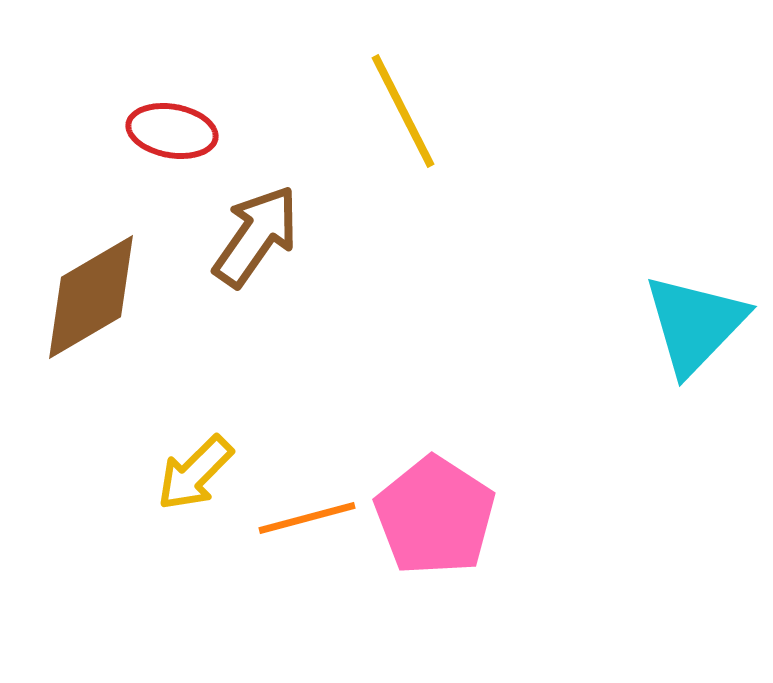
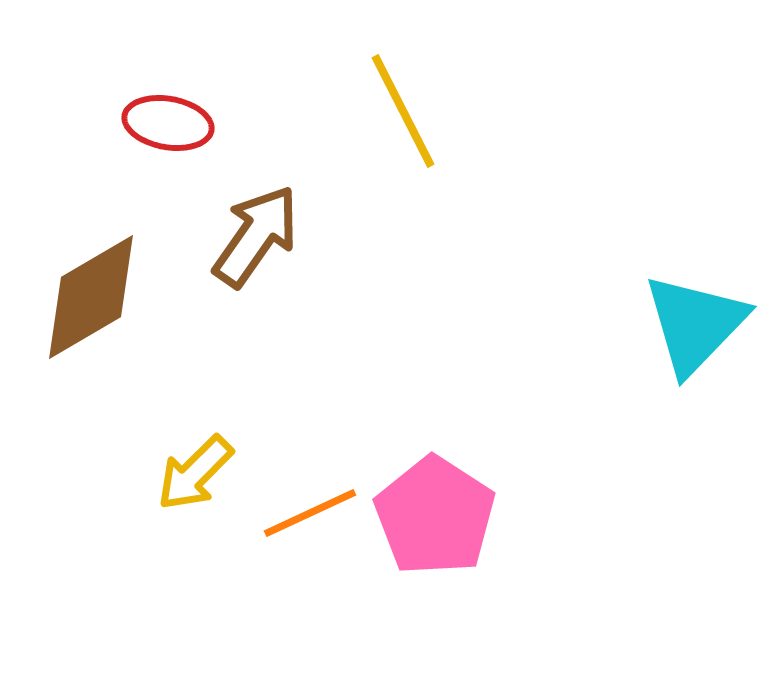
red ellipse: moved 4 px left, 8 px up
orange line: moved 3 px right, 5 px up; rotated 10 degrees counterclockwise
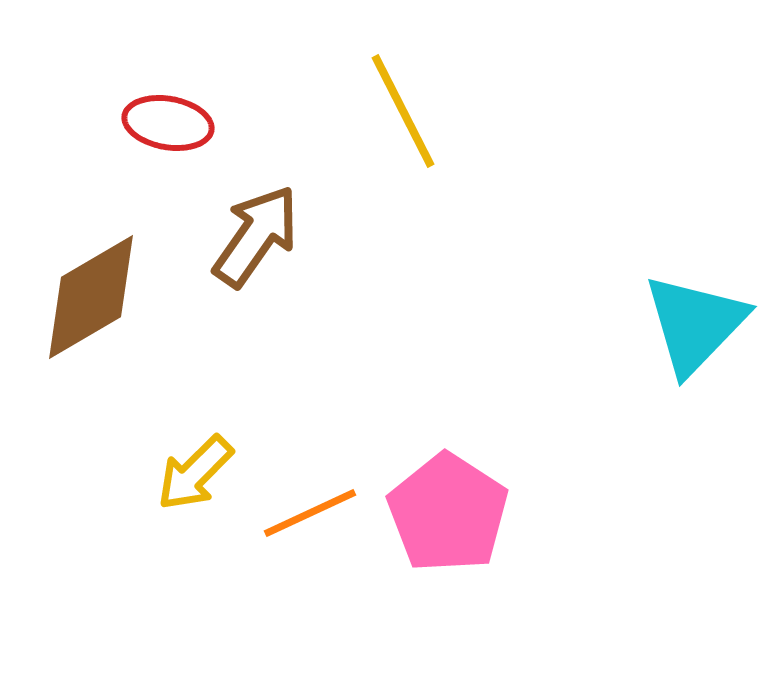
pink pentagon: moved 13 px right, 3 px up
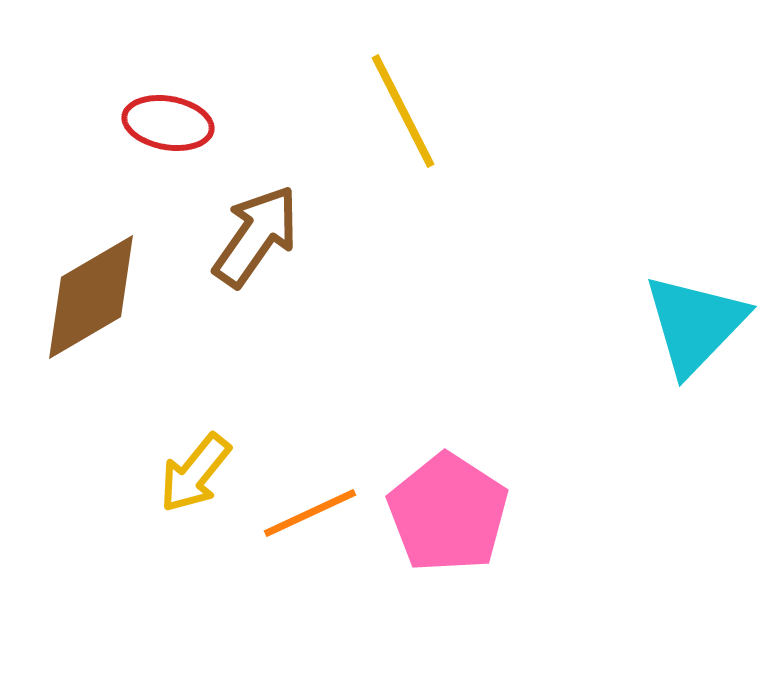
yellow arrow: rotated 6 degrees counterclockwise
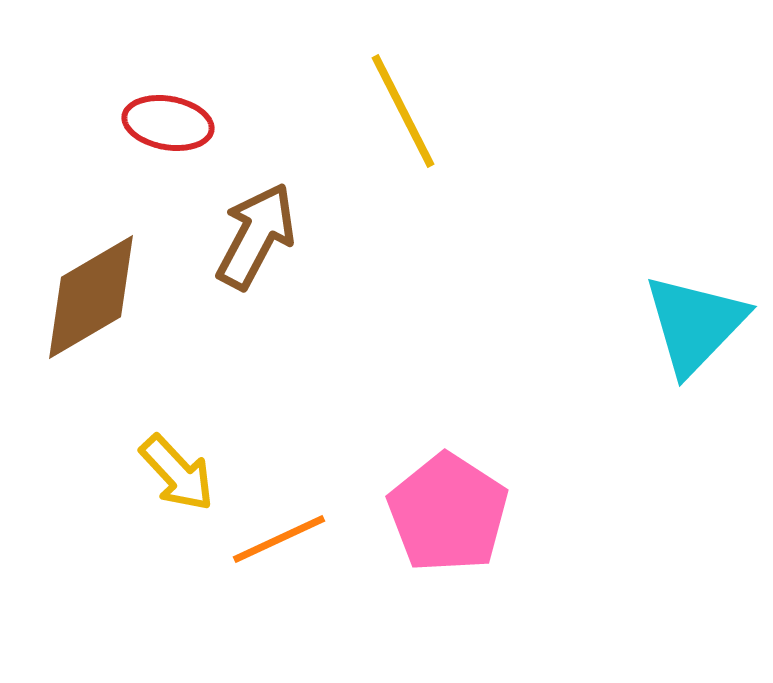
brown arrow: rotated 7 degrees counterclockwise
yellow arrow: moved 18 px left; rotated 82 degrees counterclockwise
orange line: moved 31 px left, 26 px down
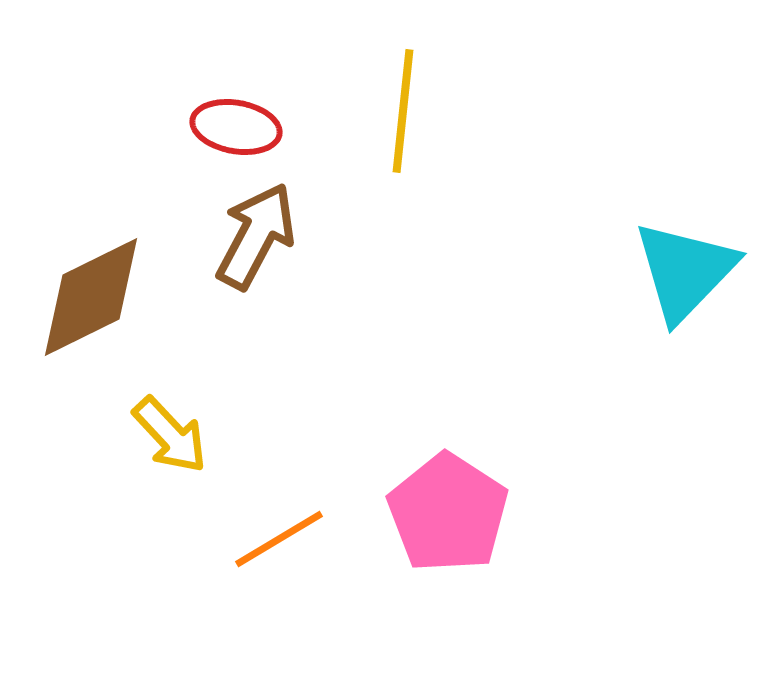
yellow line: rotated 33 degrees clockwise
red ellipse: moved 68 px right, 4 px down
brown diamond: rotated 4 degrees clockwise
cyan triangle: moved 10 px left, 53 px up
yellow arrow: moved 7 px left, 38 px up
orange line: rotated 6 degrees counterclockwise
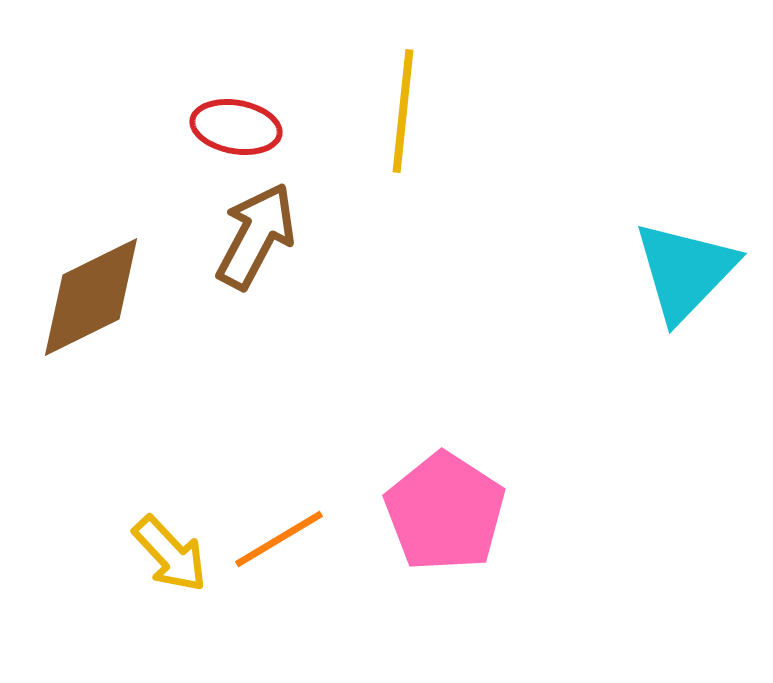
yellow arrow: moved 119 px down
pink pentagon: moved 3 px left, 1 px up
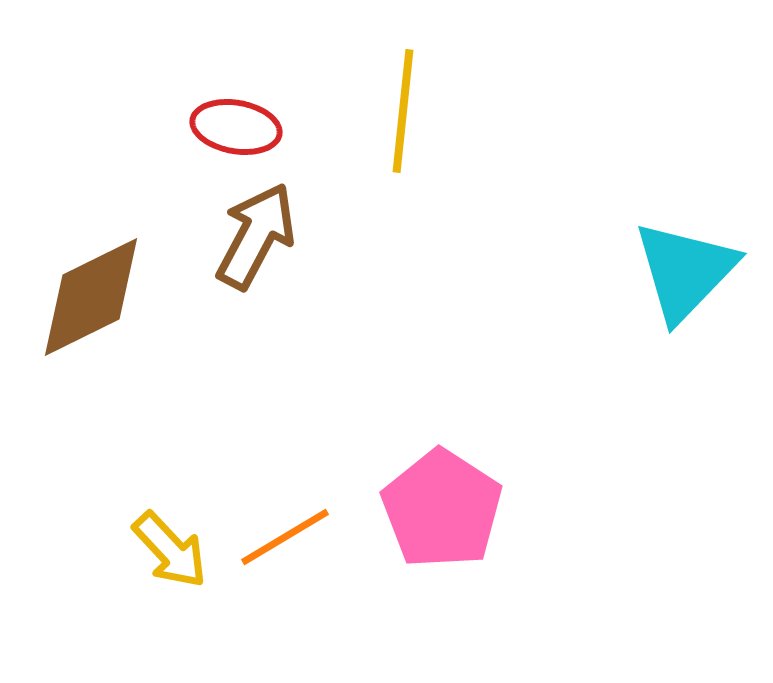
pink pentagon: moved 3 px left, 3 px up
orange line: moved 6 px right, 2 px up
yellow arrow: moved 4 px up
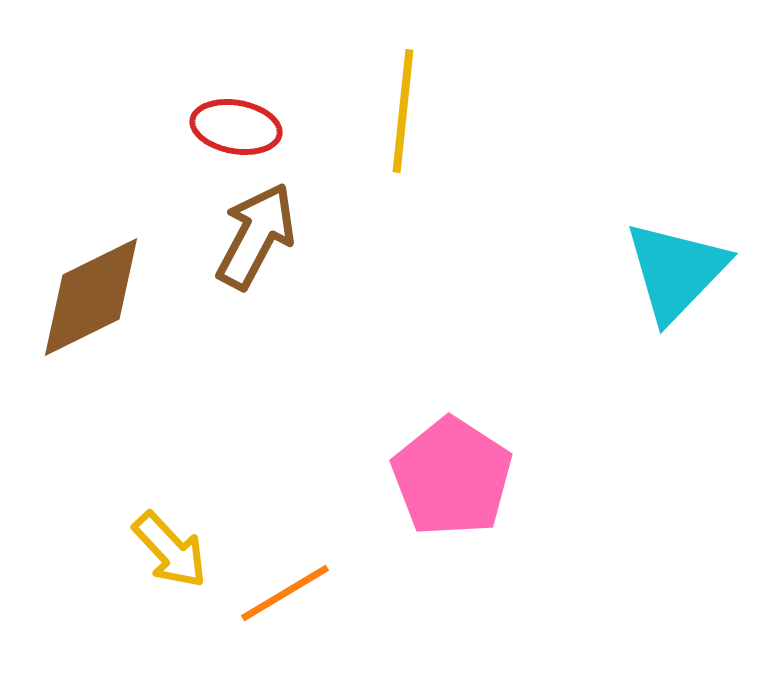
cyan triangle: moved 9 px left
pink pentagon: moved 10 px right, 32 px up
orange line: moved 56 px down
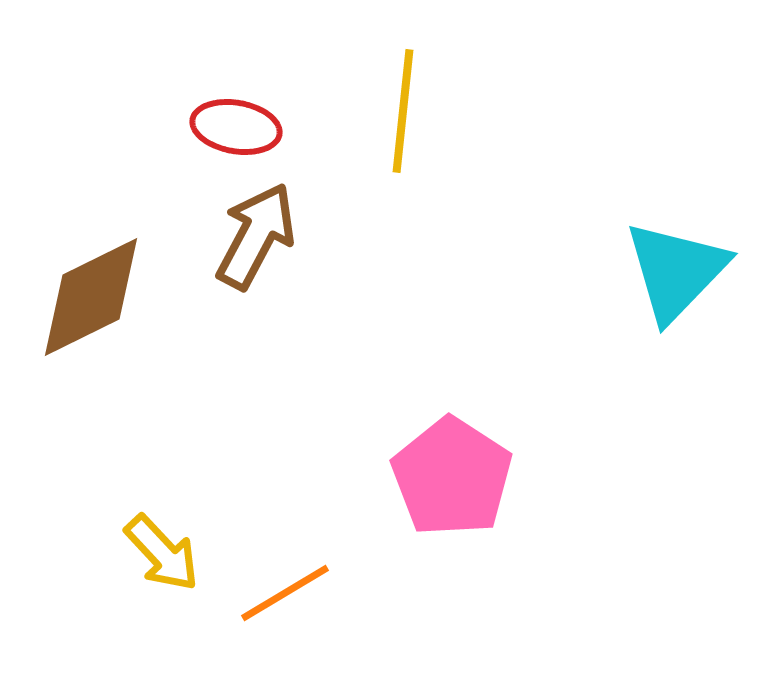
yellow arrow: moved 8 px left, 3 px down
